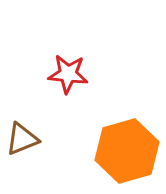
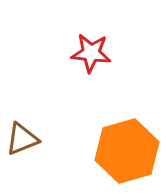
red star: moved 23 px right, 21 px up
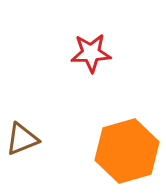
red star: rotated 9 degrees counterclockwise
